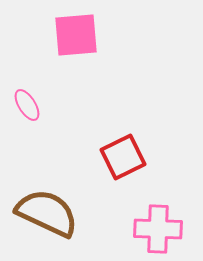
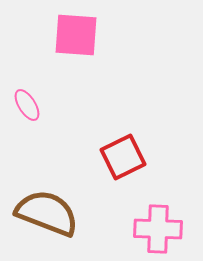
pink square: rotated 9 degrees clockwise
brown semicircle: rotated 4 degrees counterclockwise
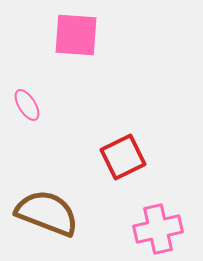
pink cross: rotated 15 degrees counterclockwise
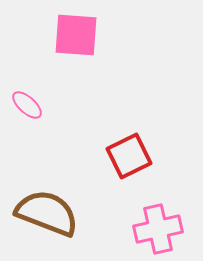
pink ellipse: rotated 16 degrees counterclockwise
red square: moved 6 px right, 1 px up
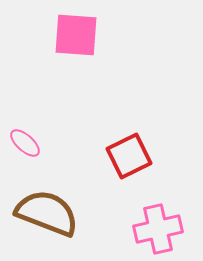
pink ellipse: moved 2 px left, 38 px down
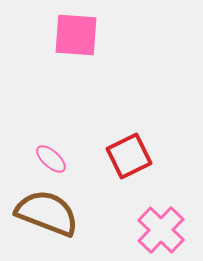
pink ellipse: moved 26 px right, 16 px down
pink cross: moved 3 px right, 1 px down; rotated 33 degrees counterclockwise
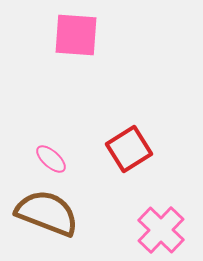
red square: moved 7 px up; rotated 6 degrees counterclockwise
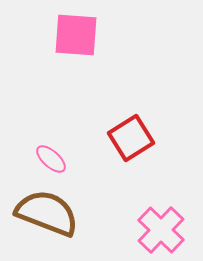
red square: moved 2 px right, 11 px up
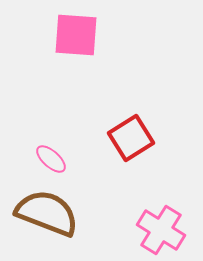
pink cross: rotated 12 degrees counterclockwise
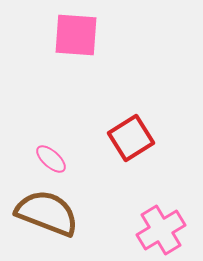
pink cross: rotated 27 degrees clockwise
